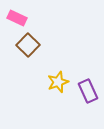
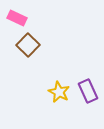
yellow star: moved 1 px right, 10 px down; rotated 25 degrees counterclockwise
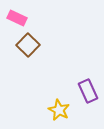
yellow star: moved 18 px down
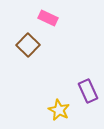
pink rectangle: moved 31 px right
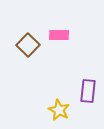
pink rectangle: moved 11 px right, 17 px down; rotated 24 degrees counterclockwise
purple rectangle: rotated 30 degrees clockwise
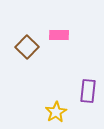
brown square: moved 1 px left, 2 px down
yellow star: moved 3 px left, 2 px down; rotated 15 degrees clockwise
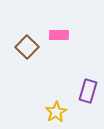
purple rectangle: rotated 10 degrees clockwise
